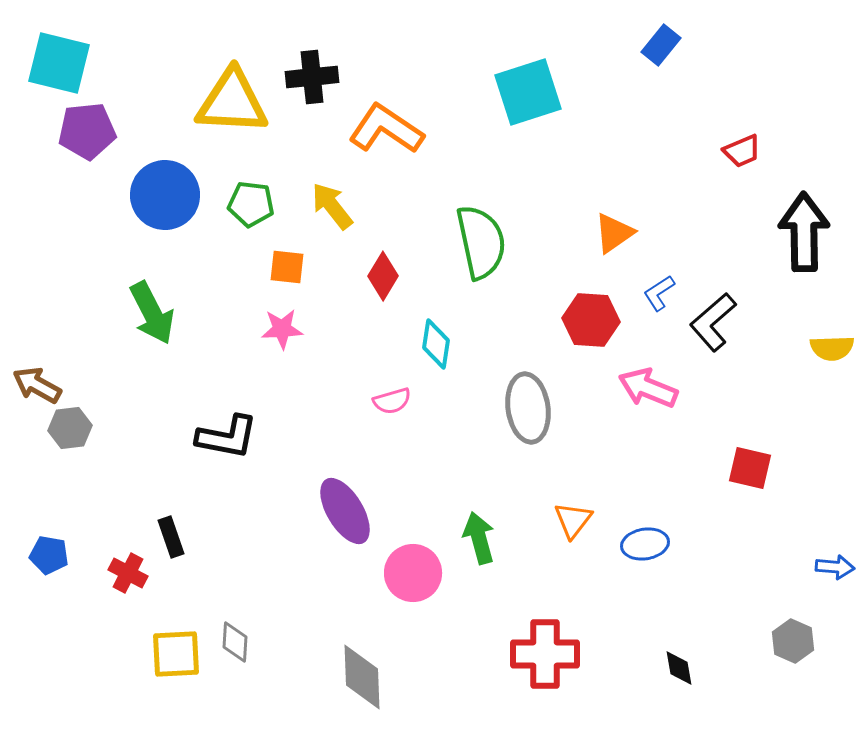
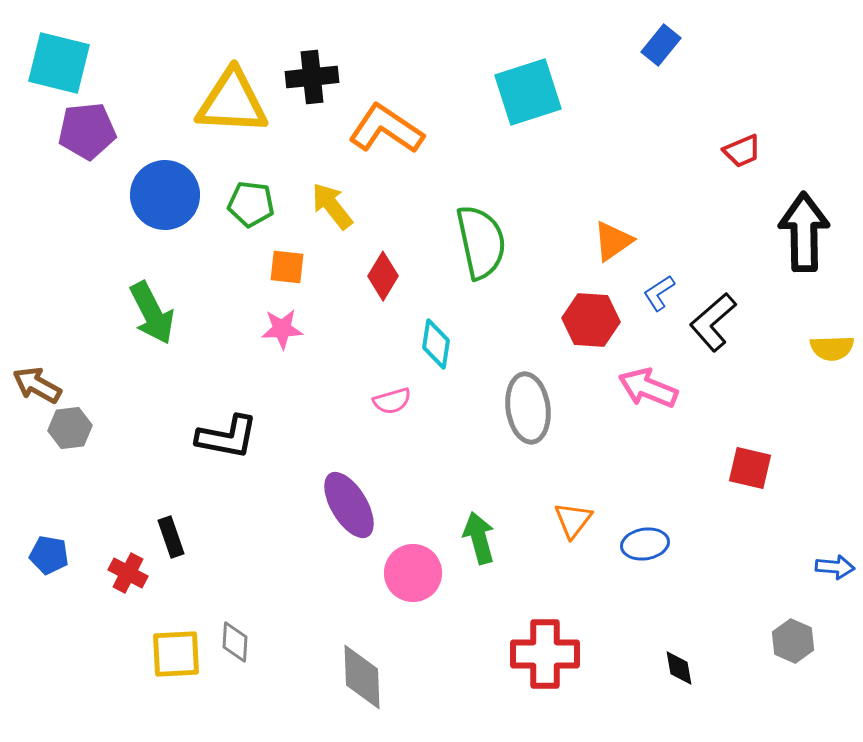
orange triangle at (614, 233): moved 1 px left, 8 px down
purple ellipse at (345, 511): moved 4 px right, 6 px up
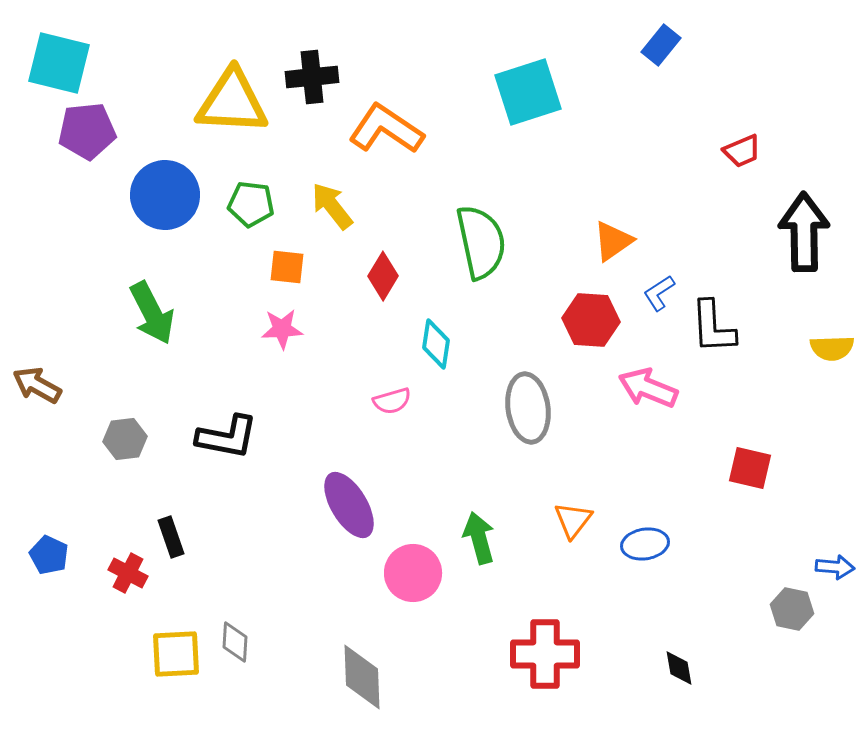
black L-shape at (713, 322): moved 5 px down; rotated 52 degrees counterclockwise
gray hexagon at (70, 428): moved 55 px right, 11 px down
blue pentagon at (49, 555): rotated 15 degrees clockwise
gray hexagon at (793, 641): moved 1 px left, 32 px up; rotated 12 degrees counterclockwise
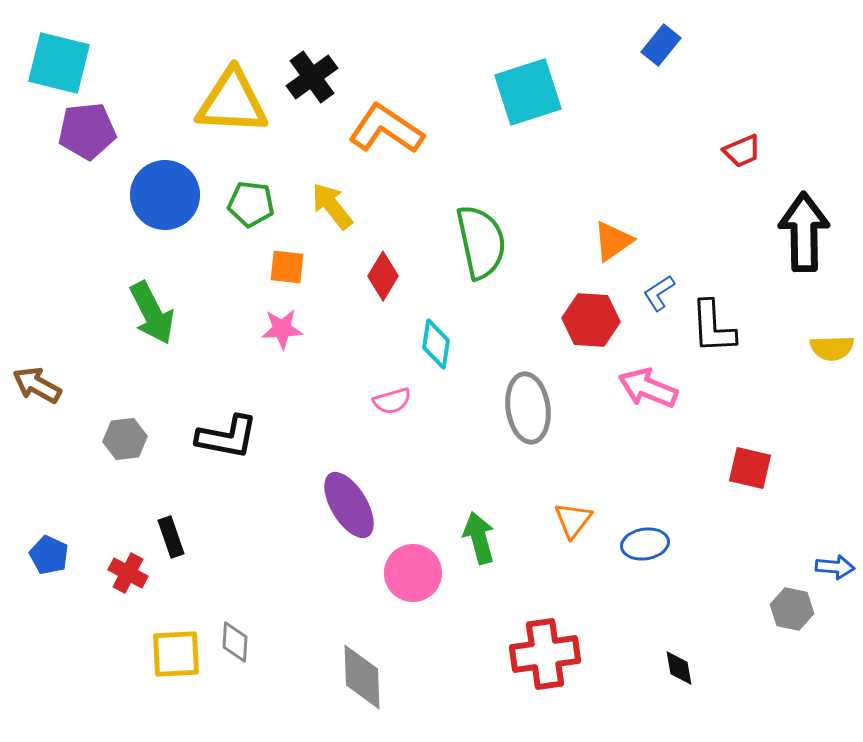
black cross at (312, 77): rotated 30 degrees counterclockwise
red cross at (545, 654): rotated 8 degrees counterclockwise
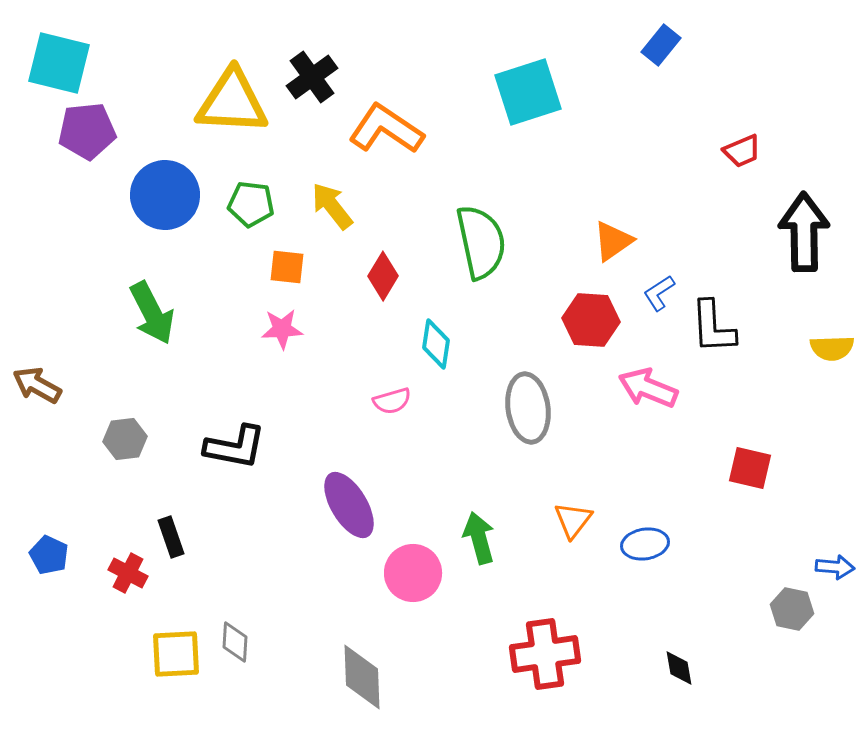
black L-shape at (227, 437): moved 8 px right, 10 px down
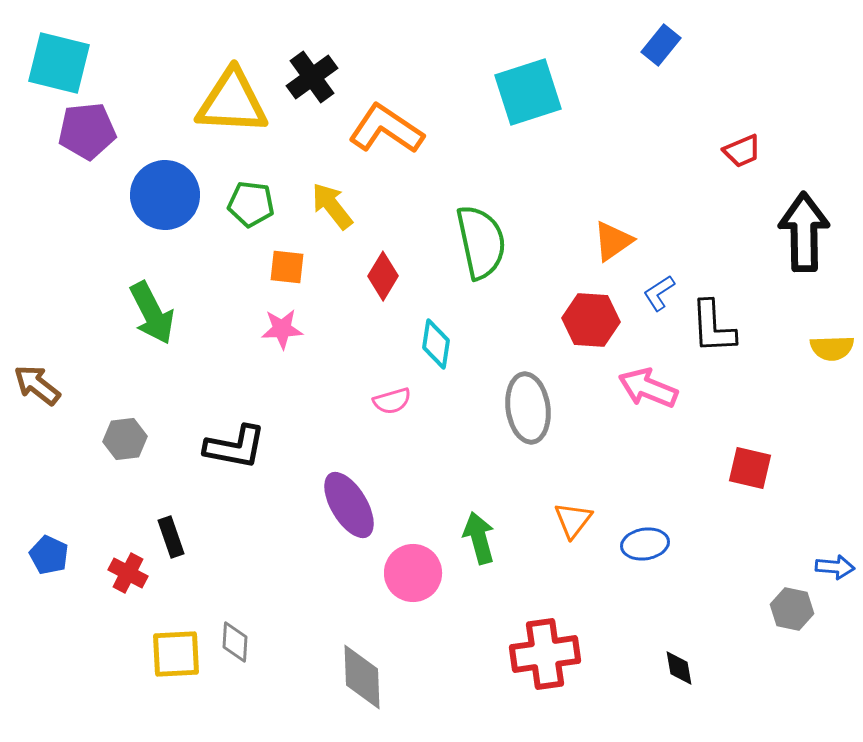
brown arrow at (37, 385): rotated 9 degrees clockwise
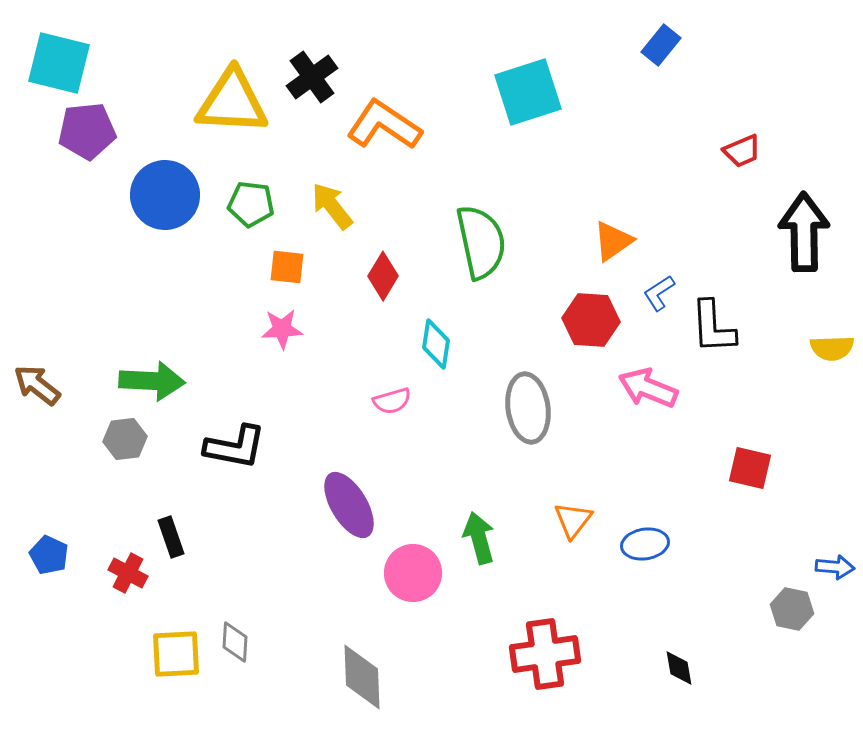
orange L-shape at (386, 129): moved 2 px left, 4 px up
green arrow at (152, 313): moved 68 px down; rotated 60 degrees counterclockwise
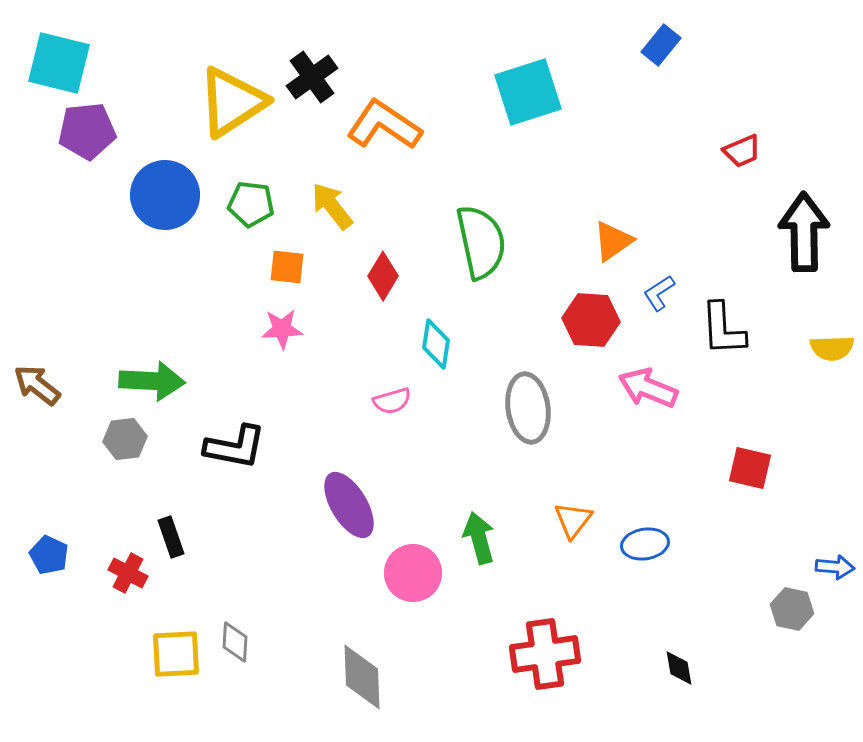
yellow triangle at (232, 102): rotated 36 degrees counterclockwise
black L-shape at (713, 327): moved 10 px right, 2 px down
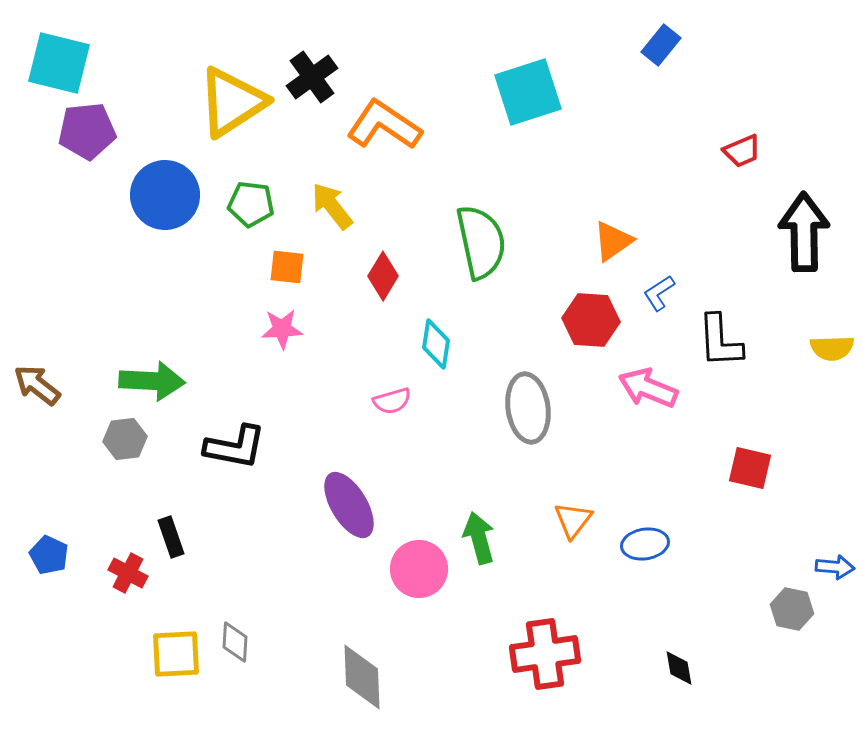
black L-shape at (723, 329): moved 3 px left, 12 px down
pink circle at (413, 573): moved 6 px right, 4 px up
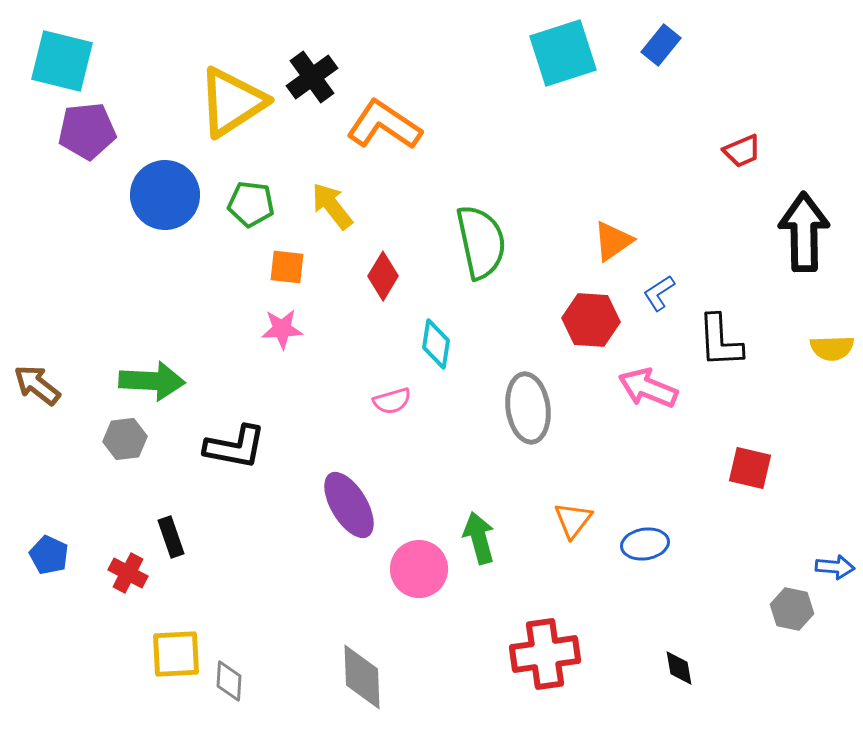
cyan square at (59, 63): moved 3 px right, 2 px up
cyan square at (528, 92): moved 35 px right, 39 px up
gray diamond at (235, 642): moved 6 px left, 39 px down
